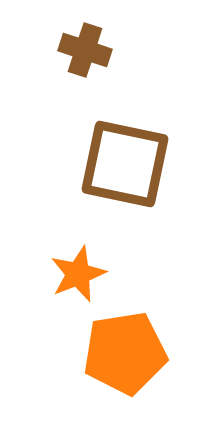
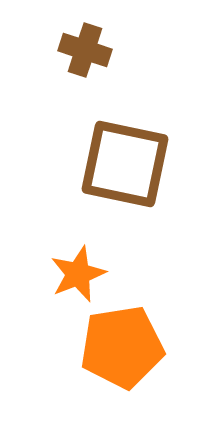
orange pentagon: moved 3 px left, 6 px up
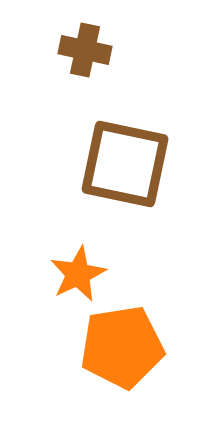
brown cross: rotated 6 degrees counterclockwise
orange star: rotated 4 degrees counterclockwise
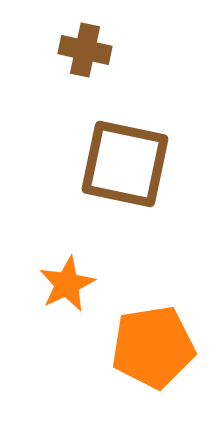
orange star: moved 11 px left, 10 px down
orange pentagon: moved 31 px right
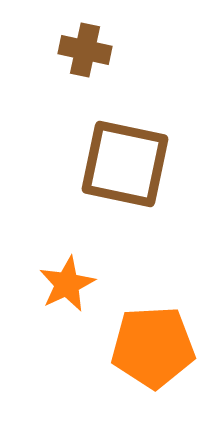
orange pentagon: rotated 6 degrees clockwise
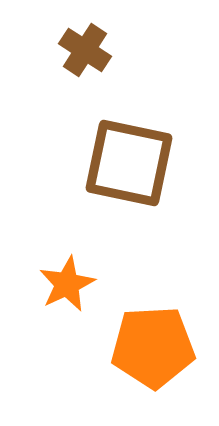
brown cross: rotated 21 degrees clockwise
brown square: moved 4 px right, 1 px up
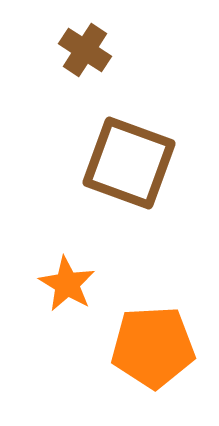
brown square: rotated 8 degrees clockwise
orange star: rotated 16 degrees counterclockwise
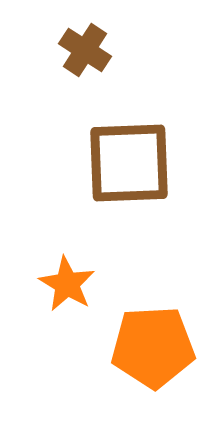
brown square: rotated 22 degrees counterclockwise
